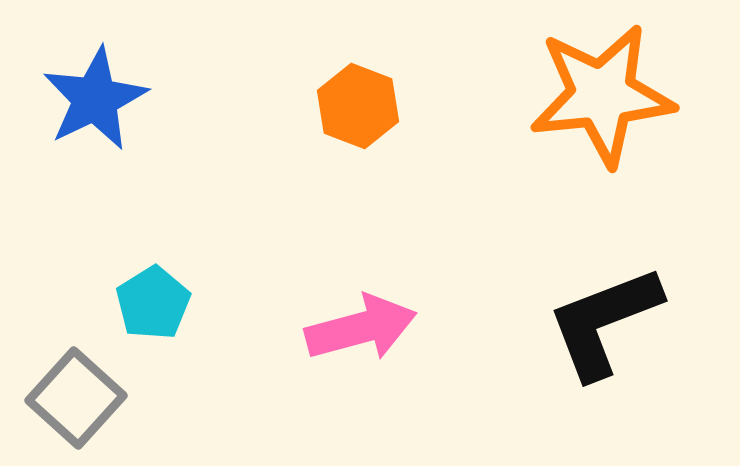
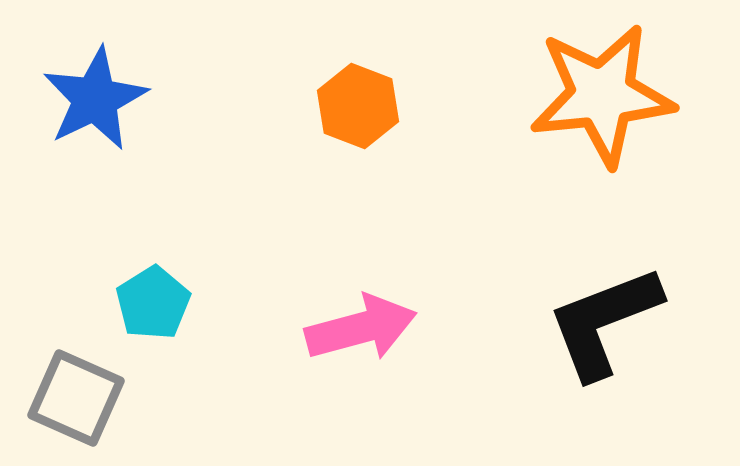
gray square: rotated 18 degrees counterclockwise
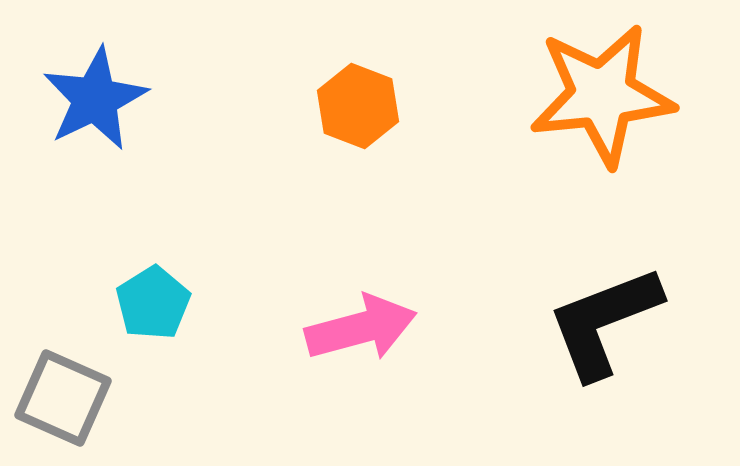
gray square: moved 13 px left
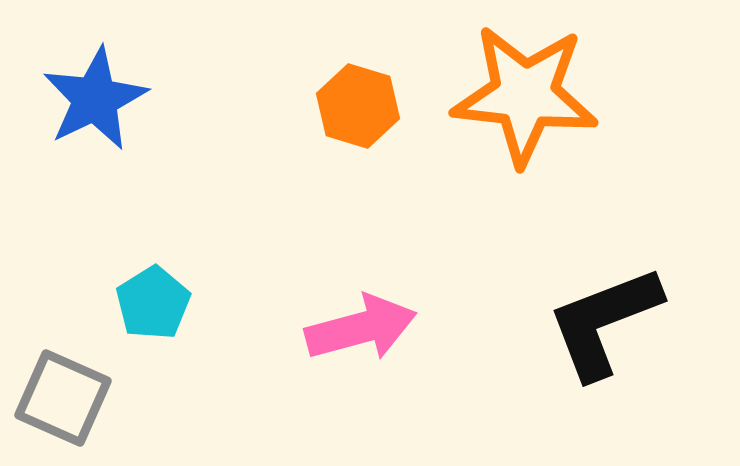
orange star: moved 77 px left; rotated 12 degrees clockwise
orange hexagon: rotated 4 degrees counterclockwise
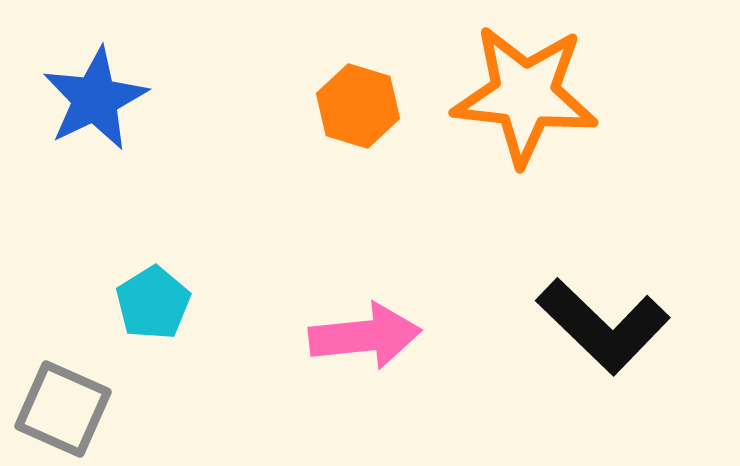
black L-shape: moved 1 px left, 4 px down; rotated 115 degrees counterclockwise
pink arrow: moved 4 px right, 8 px down; rotated 9 degrees clockwise
gray square: moved 11 px down
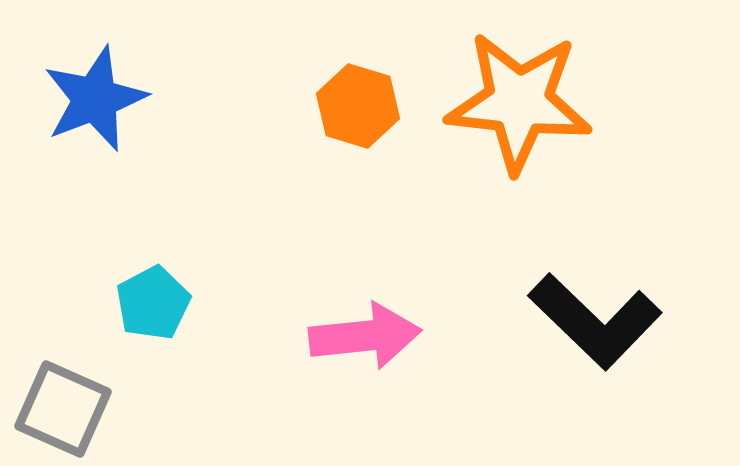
orange star: moved 6 px left, 7 px down
blue star: rotated 5 degrees clockwise
cyan pentagon: rotated 4 degrees clockwise
black L-shape: moved 8 px left, 5 px up
